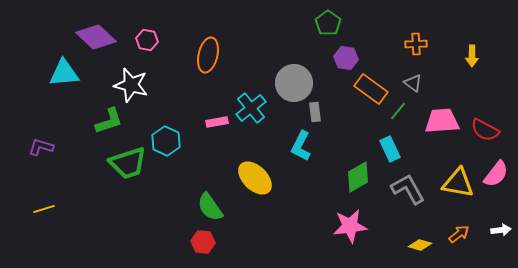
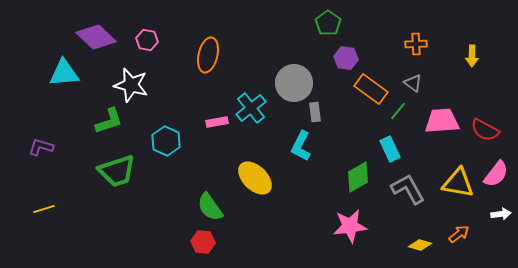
green trapezoid: moved 11 px left, 8 px down
white arrow: moved 16 px up
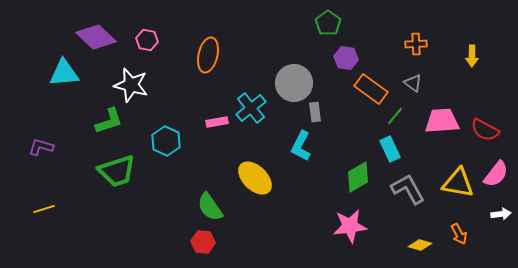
green line: moved 3 px left, 5 px down
orange arrow: rotated 100 degrees clockwise
